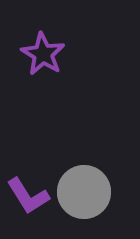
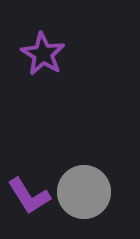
purple L-shape: moved 1 px right
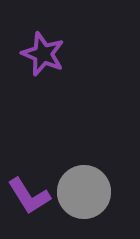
purple star: rotated 9 degrees counterclockwise
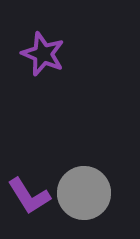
gray circle: moved 1 px down
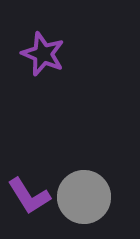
gray circle: moved 4 px down
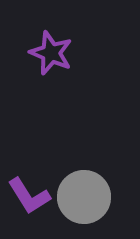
purple star: moved 8 px right, 1 px up
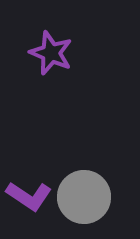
purple L-shape: rotated 24 degrees counterclockwise
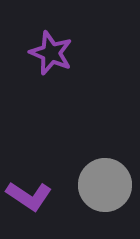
gray circle: moved 21 px right, 12 px up
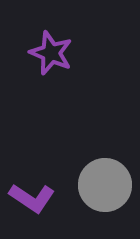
purple L-shape: moved 3 px right, 2 px down
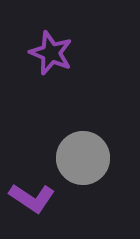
gray circle: moved 22 px left, 27 px up
